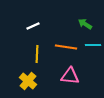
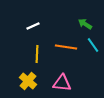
cyan line: rotated 56 degrees clockwise
pink triangle: moved 8 px left, 7 px down
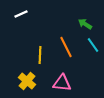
white line: moved 12 px left, 12 px up
orange line: rotated 55 degrees clockwise
yellow line: moved 3 px right, 1 px down
yellow cross: moved 1 px left
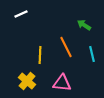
green arrow: moved 1 px left, 1 px down
cyan line: moved 1 px left, 9 px down; rotated 21 degrees clockwise
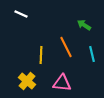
white line: rotated 48 degrees clockwise
yellow line: moved 1 px right
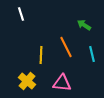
white line: rotated 48 degrees clockwise
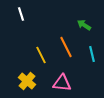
yellow line: rotated 30 degrees counterclockwise
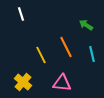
green arrow: moved 2 px right
yellow cross: moved 4 px left, 1 px down
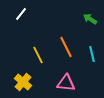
white line: rotated 56 degrees clockwise
green arrow: moved 4 px right, 6 px up
yellow line: moved 3 px left
pink triangle: moved 4 px right
